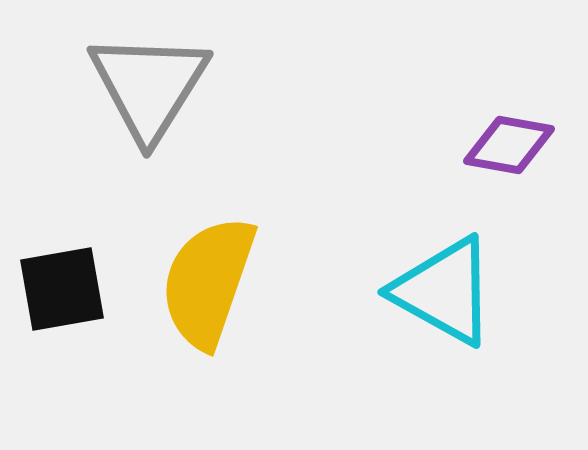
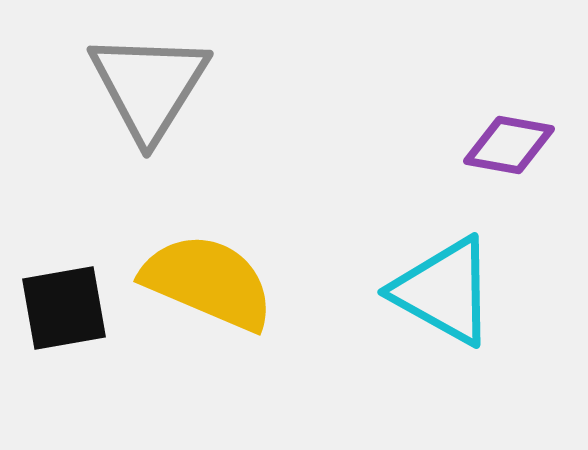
yellow semicircle: rotated 94 degrees clockwise
black square: moved 2 px right, 19 px down
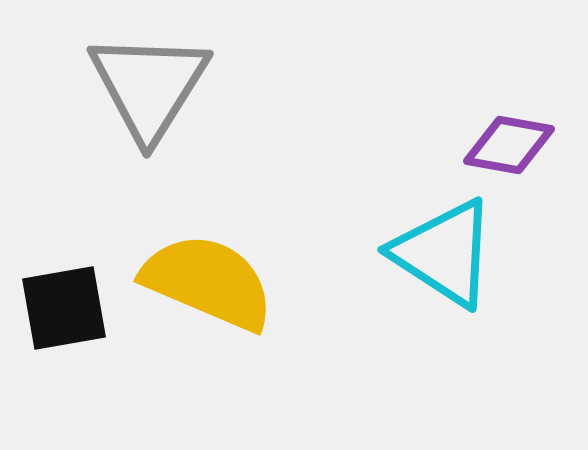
cyan triangle: moved 38 px up; rotated 4 degrees clockwise
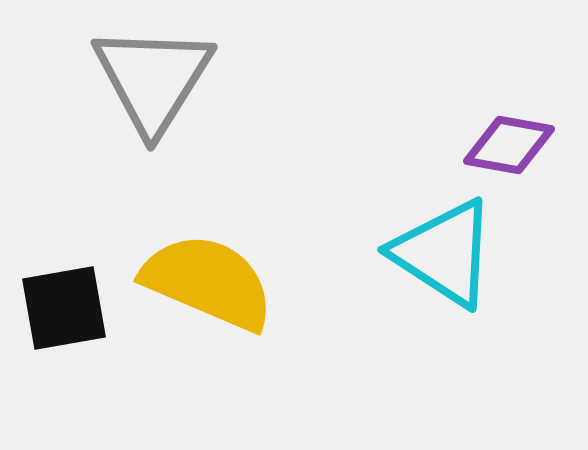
gray triangle: moved 4 px right, 7 px up
